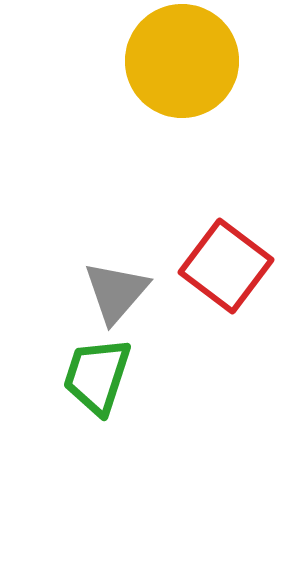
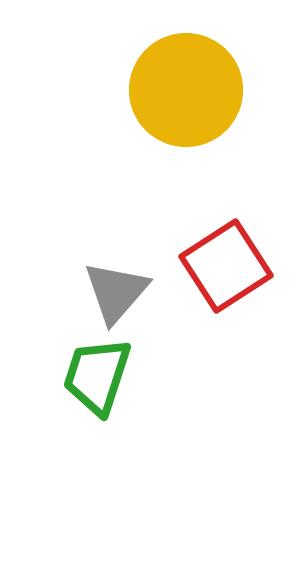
yellow circle: moved 4 px right, 29 px down
red square: rotated 20 degrees clockwise
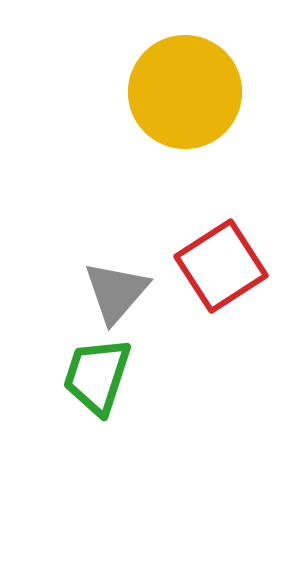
yellow circle: moved 1 px left, 2 px down
red square: moved 5 px left
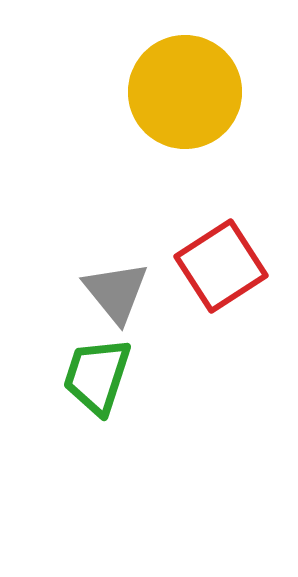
gray triangle: rotated 20 degrees counterclockwise
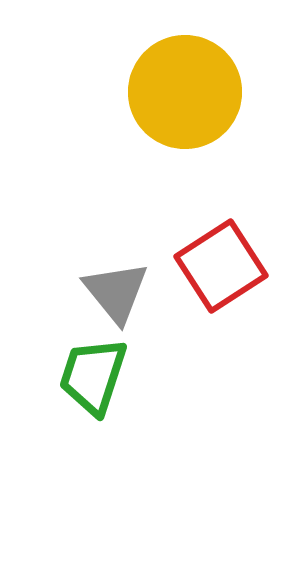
green trapezoid: moved 4 px left
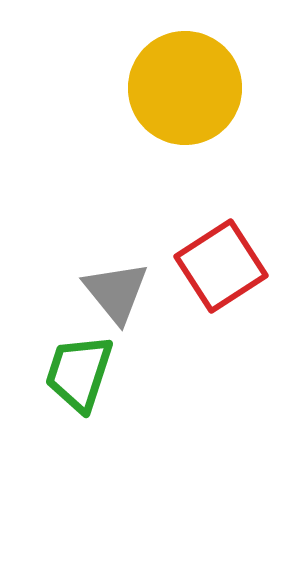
yellow circle: moved 4 px up
green trapezoid: moved 14 px left, 3 px up
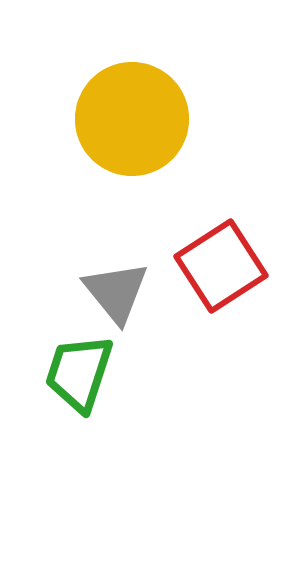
yellow circle: moved 53 px left, 31 px down
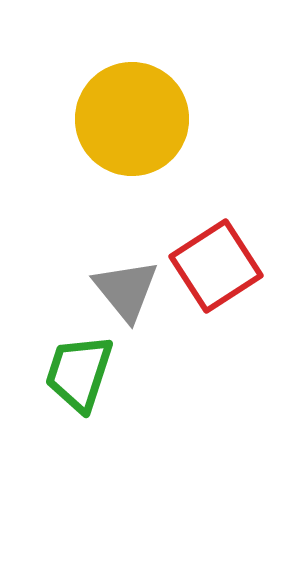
red square: moved 5 px left
gray triangle: moved 10 px right, 2 px up
